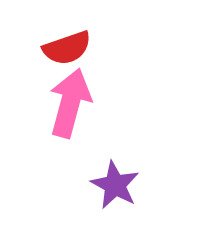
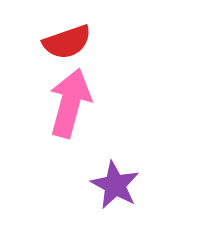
red semicircle: moved 6 px up
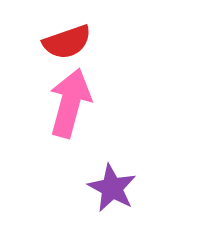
purple star: moved 3 px left, 3 px down
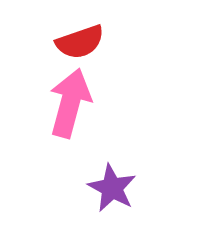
red semicircle: moved 13 px right
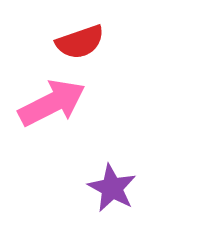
pink arrow: moved 18 px left; rotated 48 degrees clockwise
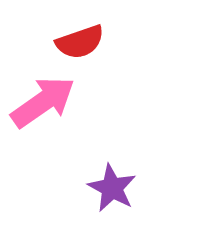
pink arrow: moved 9 px left, 1 px up; rotated 8 degrees counterclockwise
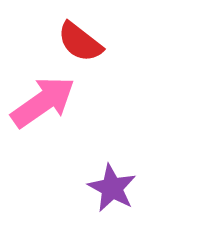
red semicircle: rotated 57 degrees clockwise
